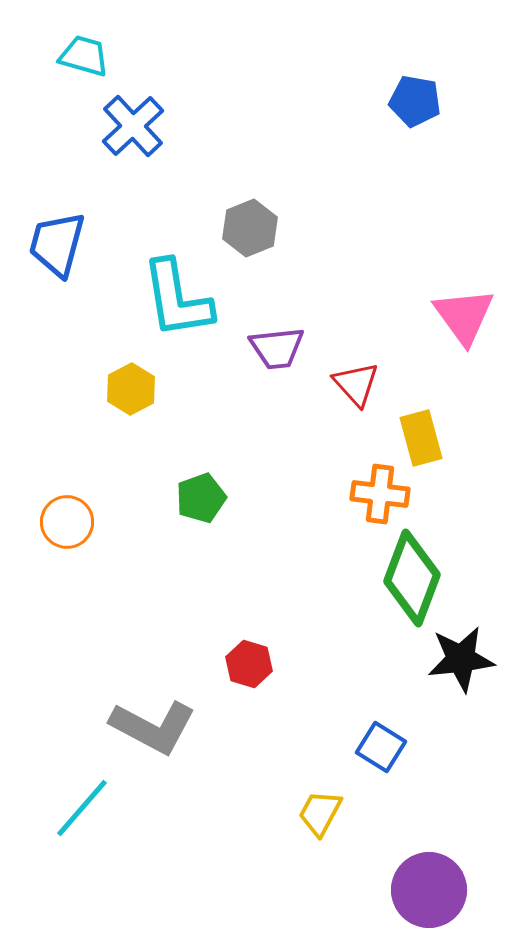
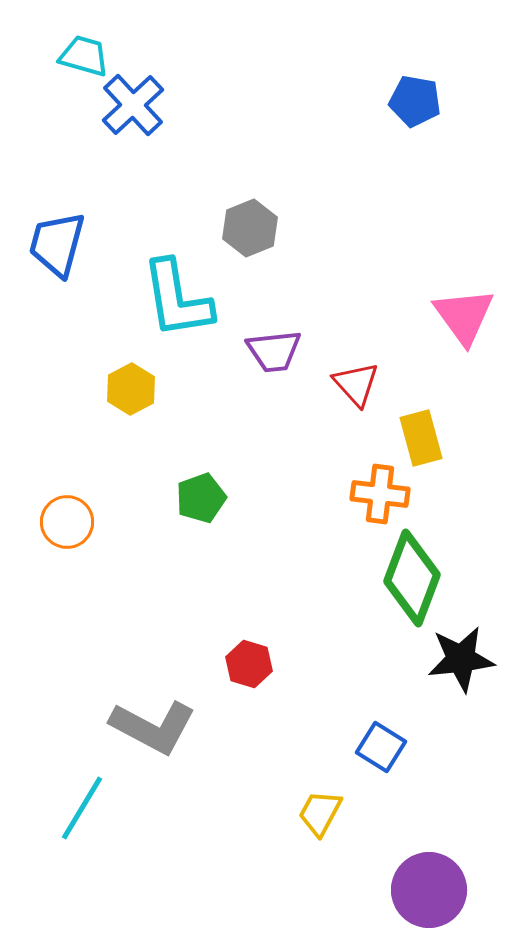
blue cross: moved 21 px up
purple trapezoid: moved 3 px left, 3 px down
cyan line: rotated 10 degrees counterclockwise
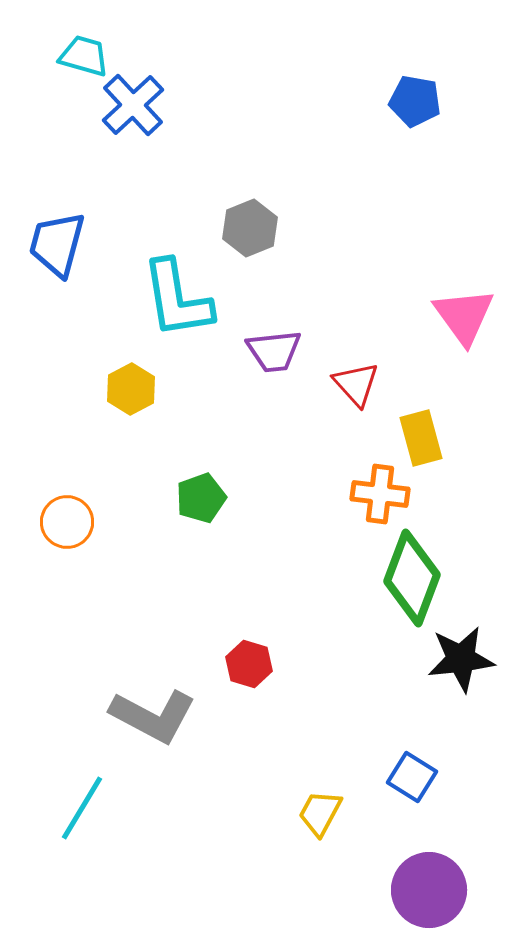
gray L-shape: moved 11 px up
blue square: moved 31 px right, 30 px down
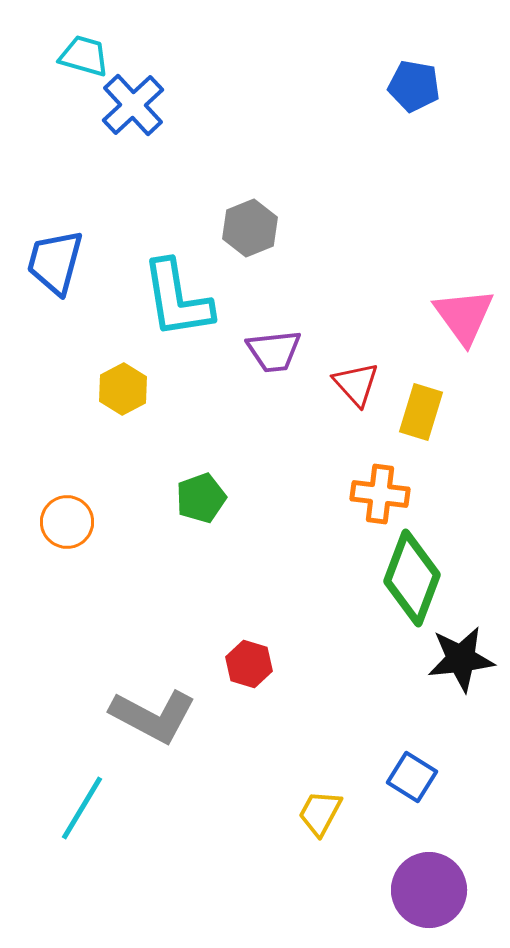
blue pentagon: moved 1 px left, 15 px up
blue trapezoid: moved 2 px left, 18 px down
yellow hexagon: moved 8 px left
yellow rectangle: moved 26 px up; rotated 32 degrees clockwise
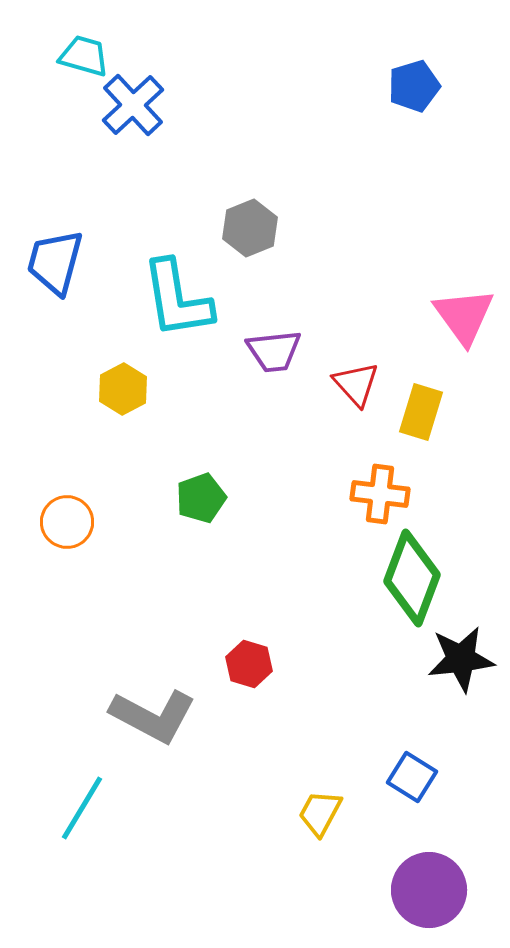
blue pentagon: rotated 27 degrees counterclockwise
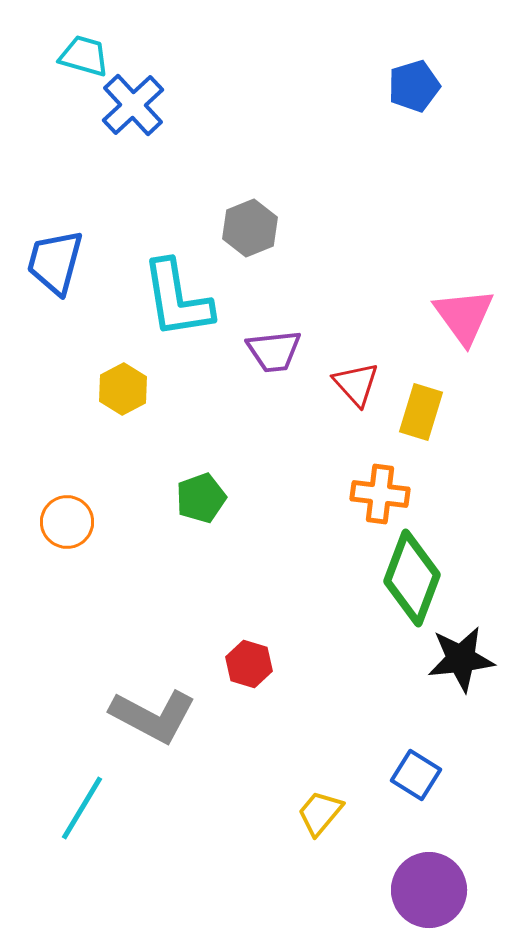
blue square: moved 4 px right, 2 px up
yellow trapezoid: rotated 12 degrees clockwise
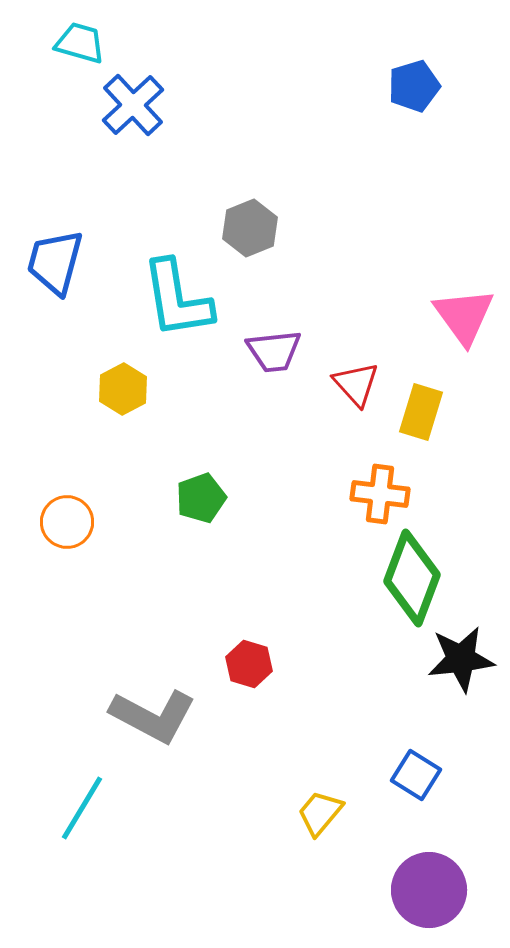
cyan trapezoid: moved 4 px left, 13 px up
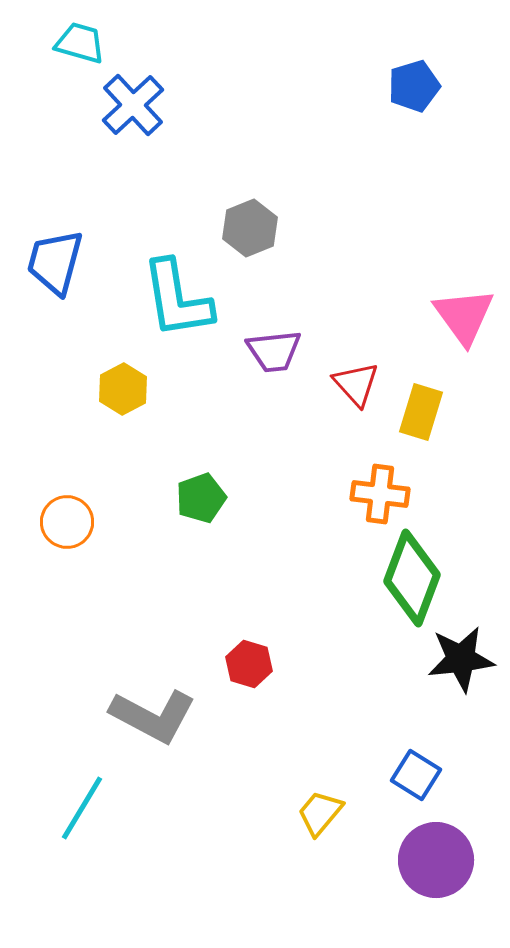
purple circle: moved 7 px right, 30 px up
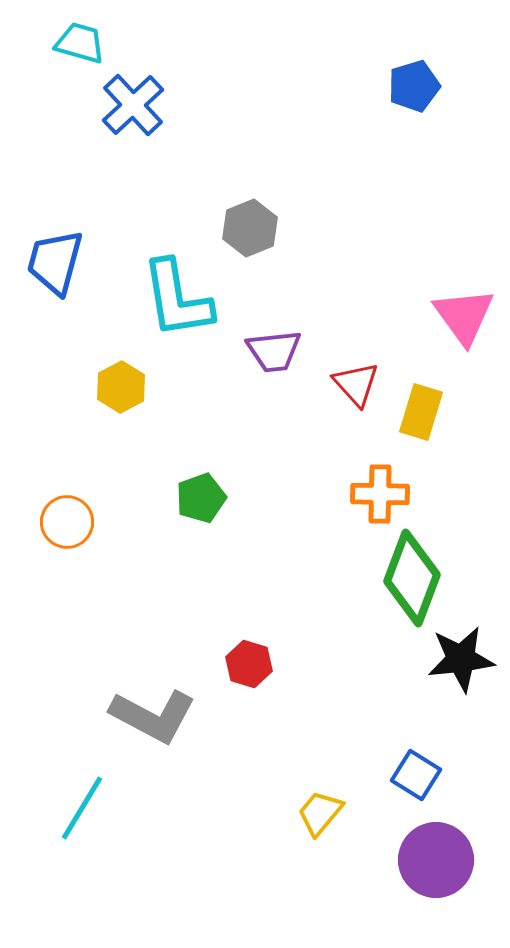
yellow hexagon: moved 2 px left, 2 px up
orange cross: rotated 6 degrees counterclockwise
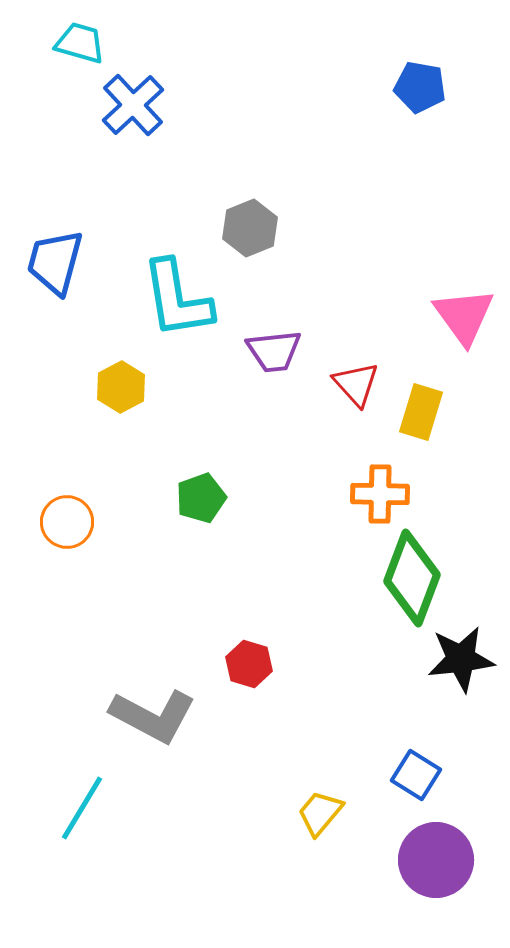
blue pentagon: moved 6 px right, 1 px down; rotated 27 degrees clockwise
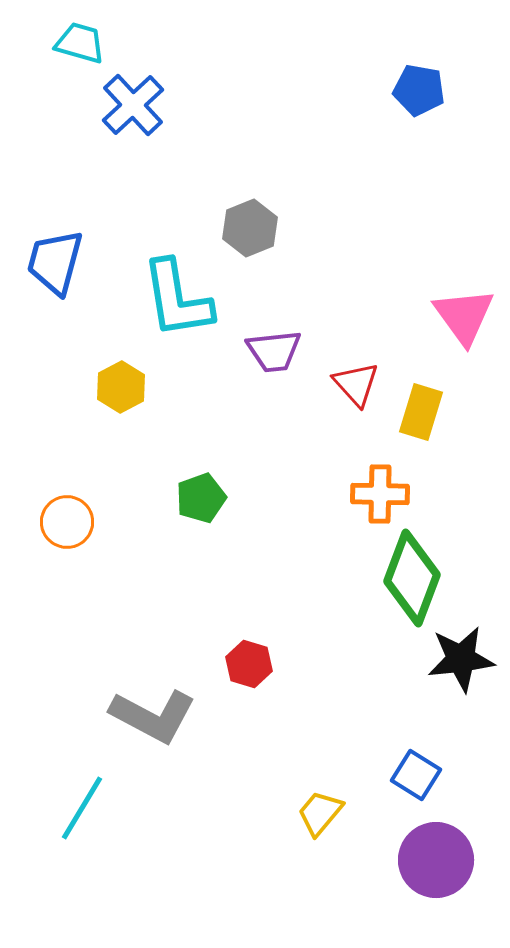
blue pentagon: moved 1 px left, 3 px down
